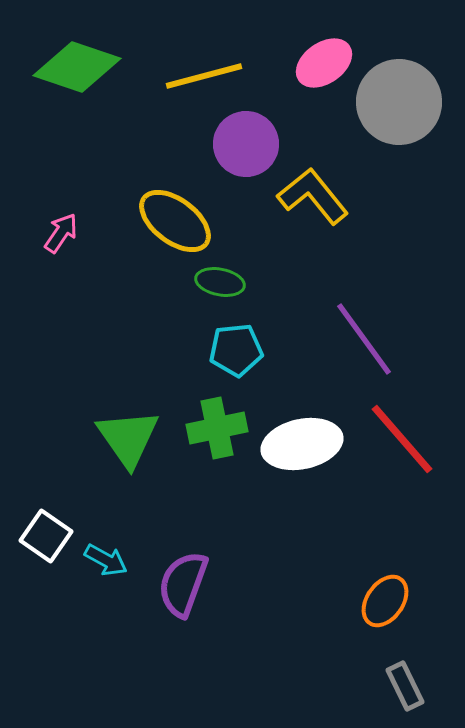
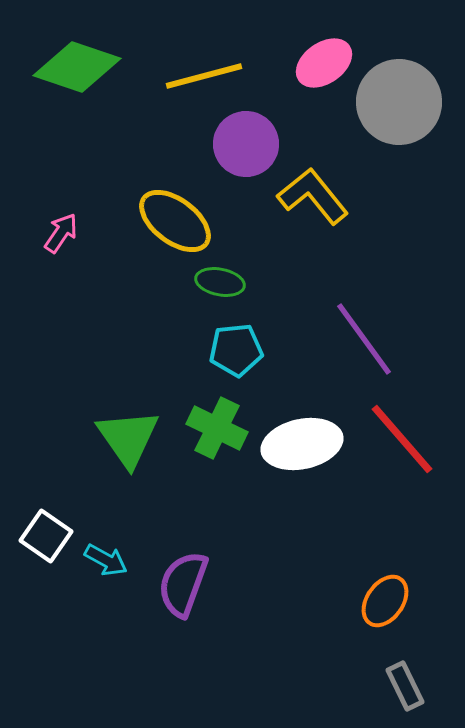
green cross: rotated 38 degrees clockwise
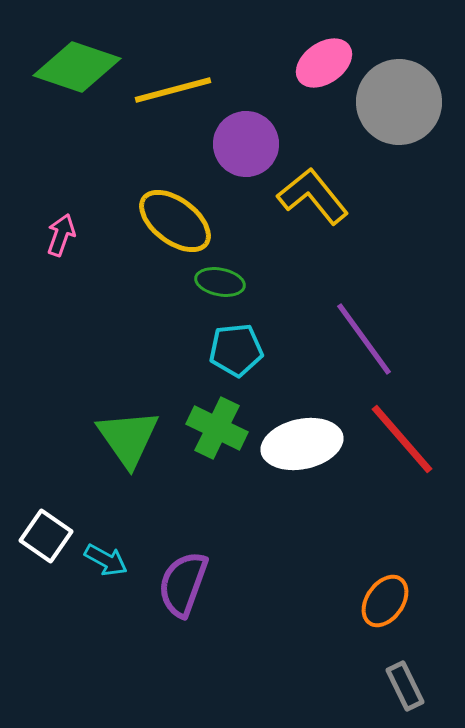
yellow line: moved 31 px left, 14 px down
pink arrow: moved 2 px down; rotated 15 degrees counterclockwise
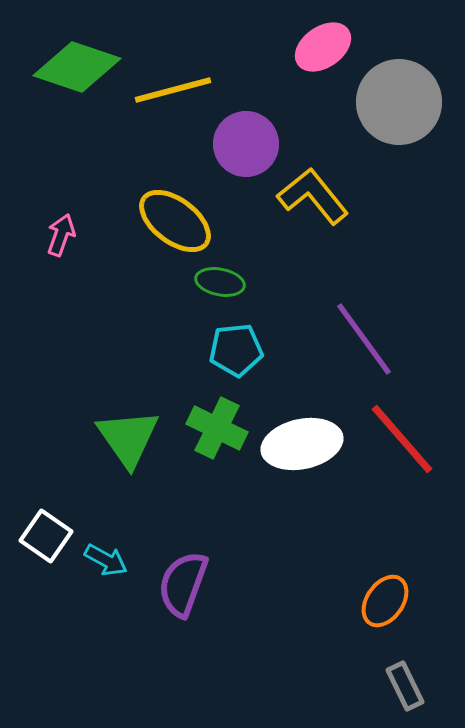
pink ellipse: moved 1 px left, 16 px up
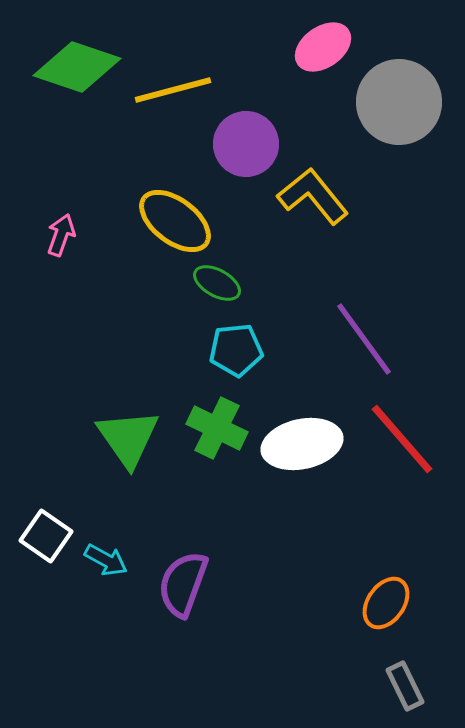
green ellipse: moved 3 px left, 1 px down; rotated 18 degrees clockwise
orange ellipse: moved 1 px right, 2 px down
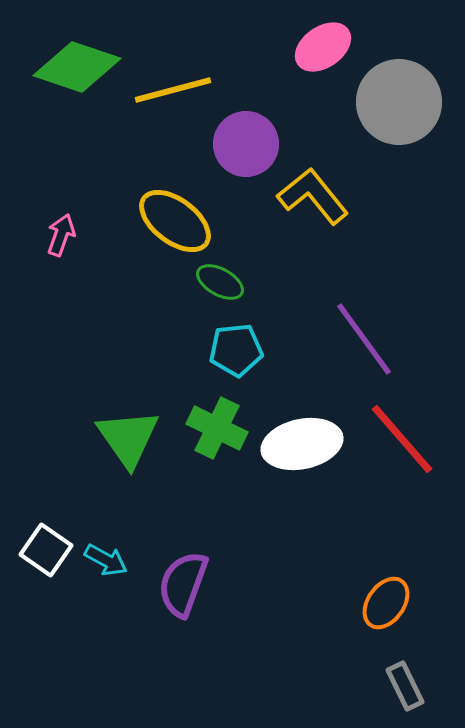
green ellipse: moved 3 px right, 1 px up
white square: moved 14 px down
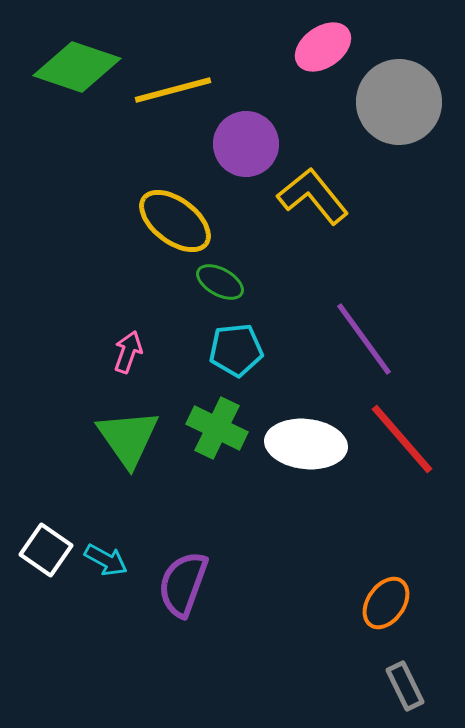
pink arrow: moved 67 px right, 117 px down
white ellipse: moved 4 px right; rotated 18 degrees clockwise
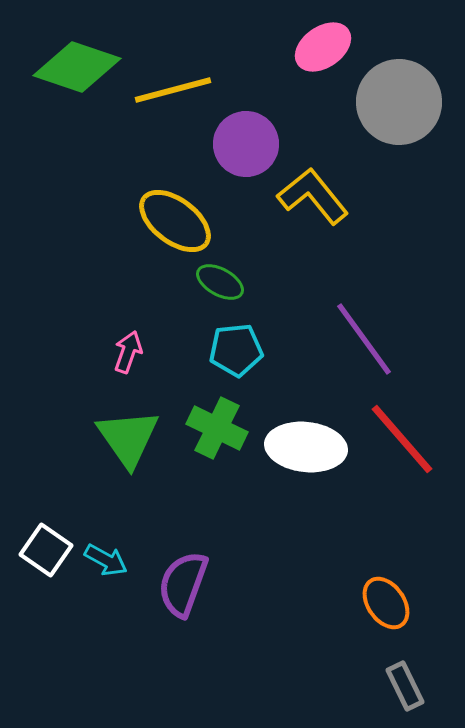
white ellipse: moved 3 px down
orange ellipse: rotated 70 degrees counterclockwise
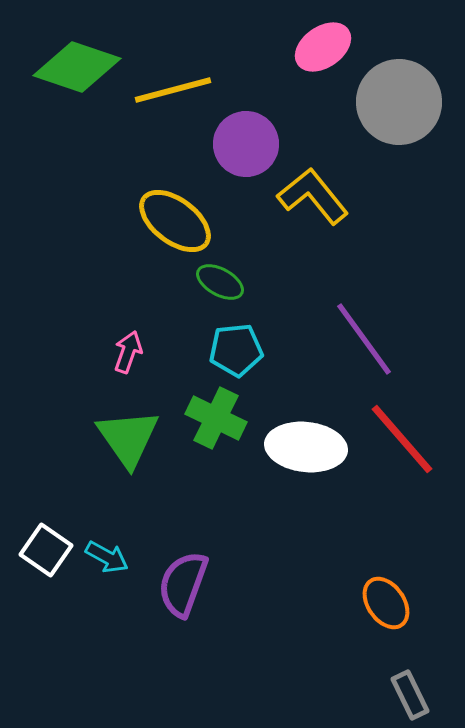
green cross: moved 1 px left, 10 px up
cyan arrow: moved 1 px right, 3 px up
gray rectangle: moved 5 px right, 9 px down
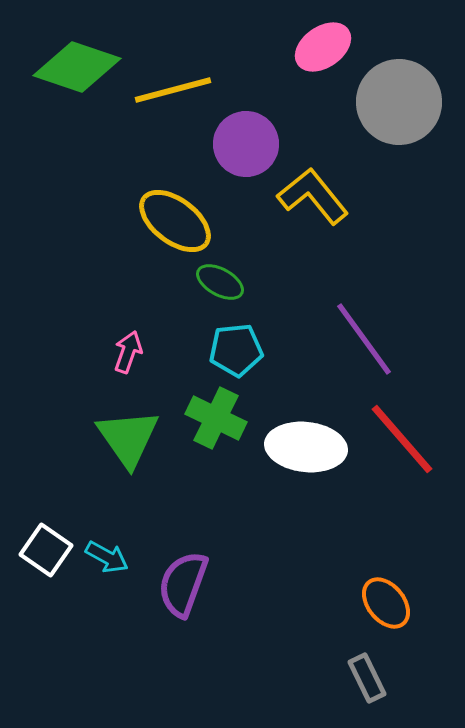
orange ellipse: rotated 4 degrees counterclockwise
gray rectangle: moved 43 px left, 17 px up
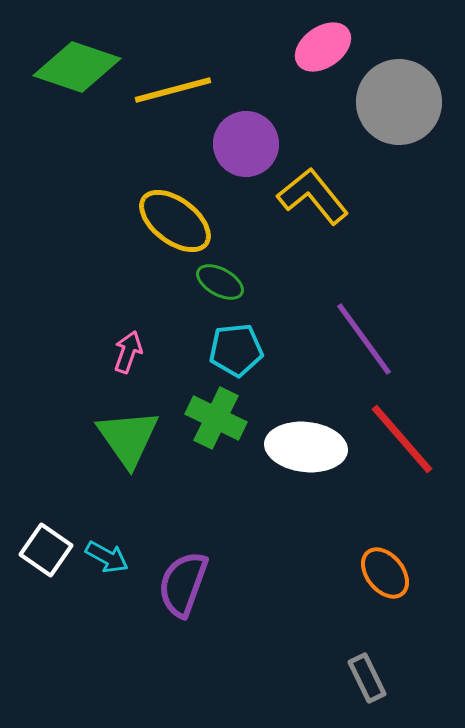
orange ellipse: moved 1 px left, 30 px up
